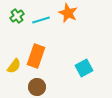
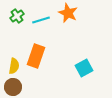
yellow semicircle: rotated 28 degrees counterclockwise
brown circle: moved 24 px left
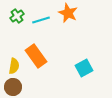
orange rectangle: rotated 55 degrees counterclockwise
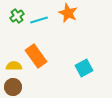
cyan line: moved 2 px left
yellow semicircle: rotated 98 degrees counterclockwise
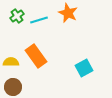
yellow semicircle: moved 3 px left, 4 px up
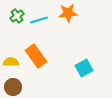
orange star: rotated 30 degrees counterclockwise
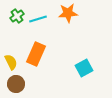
cyan line: moved 1 px left, 1 px up
orange rectangle: moved 2 px up; rotated 60 degrees clockwise
yellow semicircle: rotated 63 degrees clockwise
brown circle: moved 3 px right, 3 px up
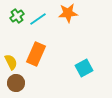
cyan line: rotated 18 degrees counterclockwise
brown circle: moved 1 px up
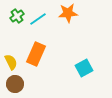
brown circle: moved 1 px left, 1 px down
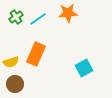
green cross: moved 1 px left, 1 px down
yellow semicircle: rotated 98 degrees clockwise
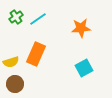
orange star: moved 13 px right, 15 px down
